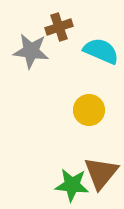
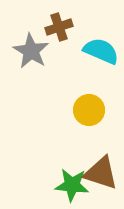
gray star: rotated 24 degrees clockwise
brown triangle: rotated 51 degrees counterclockwise
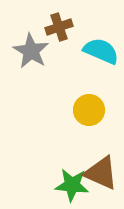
brown triangle: rotated 6 degrees clockwise
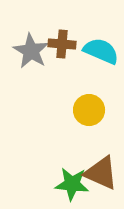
brown cross: moved 3 px right, 17 px down; rotated 24 degrees clockwise
green star: moved 1 px up
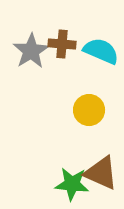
gray star: rotated 9 degrees clockwise
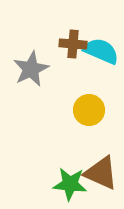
brown cross: moved 11 px right
gray star: moved 18 px down; rotated 6 degrees clockwise
green star: moved 2 px left
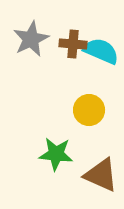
gray star: moved 30 px up
brown triangle: moved 2 px down
green star: moved 14 px left, 30 px up
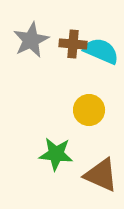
gray star: moved 1 px down
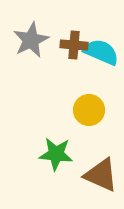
brown cross: moved 1 px right, 1 px down
cyan semicircle: moved 1 px down
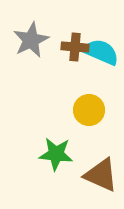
brown cross: moved 1 px right, 2 px down
